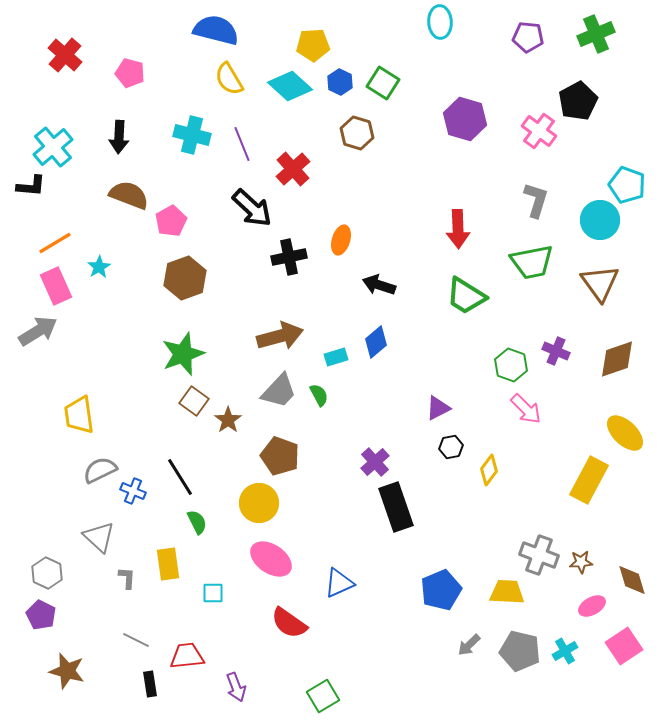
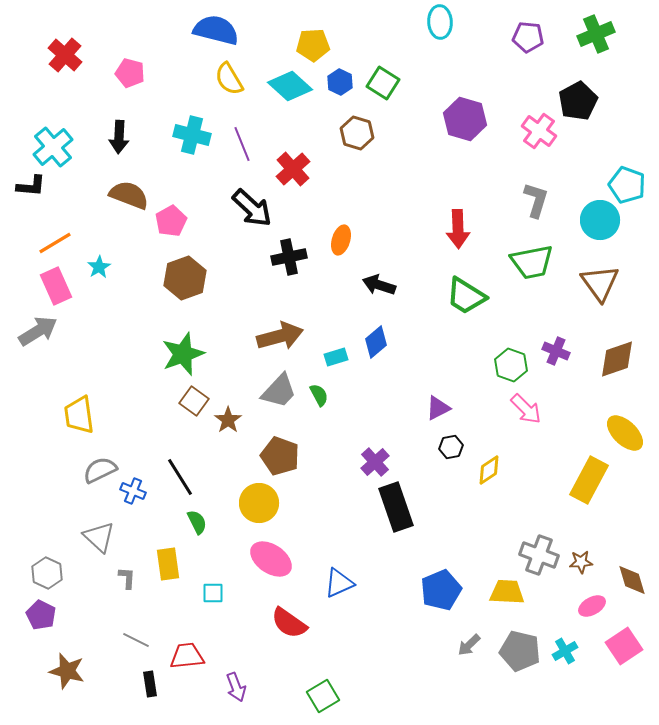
yellow diamond at (489, 470): rotated 20 degrees clockwise
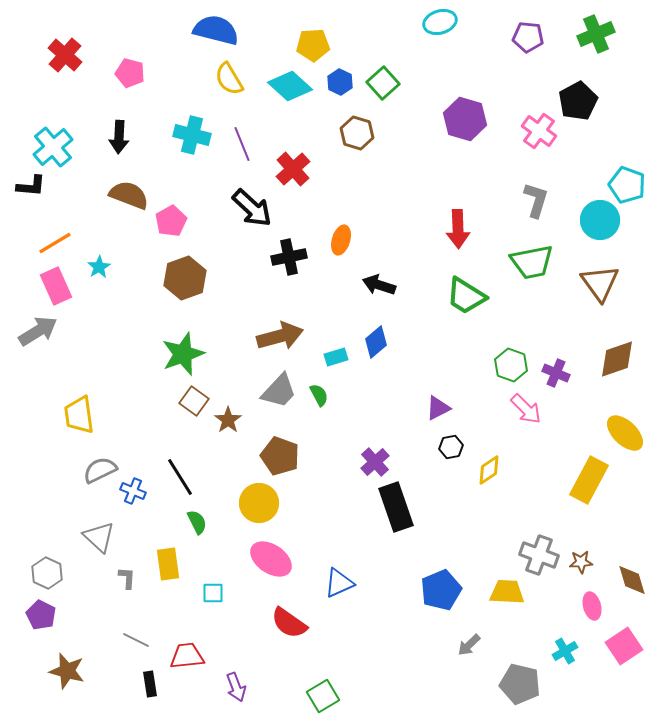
cyan ellipse at (440, 22): rotated 76 degrees clockwise
green square at (383, 83): rotated 16 degrees clockwise
purple cross at (556, 351): moved 22 px down
pink ellipse at (592, 606): rotated 76 degrees counterclockwise
gray pentagon at (520, 651): moved 33 px down
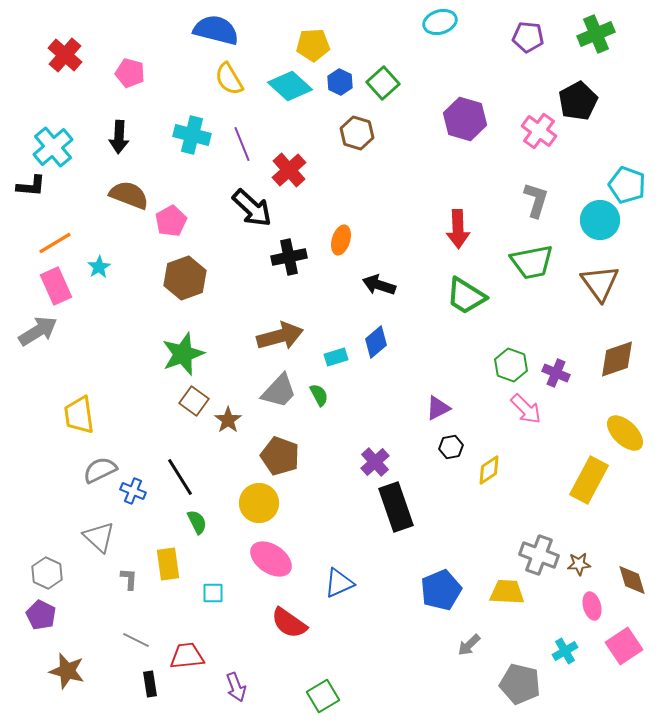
red cross at (293, 169): moved 4 px left, 1 px down
brown star at (581, 562): moved 2 px left, 2 px down
gray L-shape at (127, 578): moved 2 px right, 1 px down
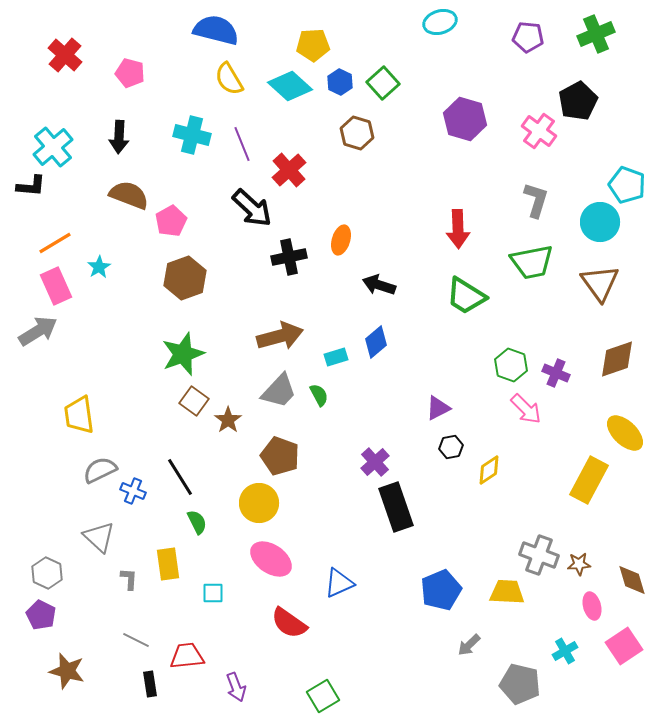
cyan circle at (600, 220): moved 2 px down
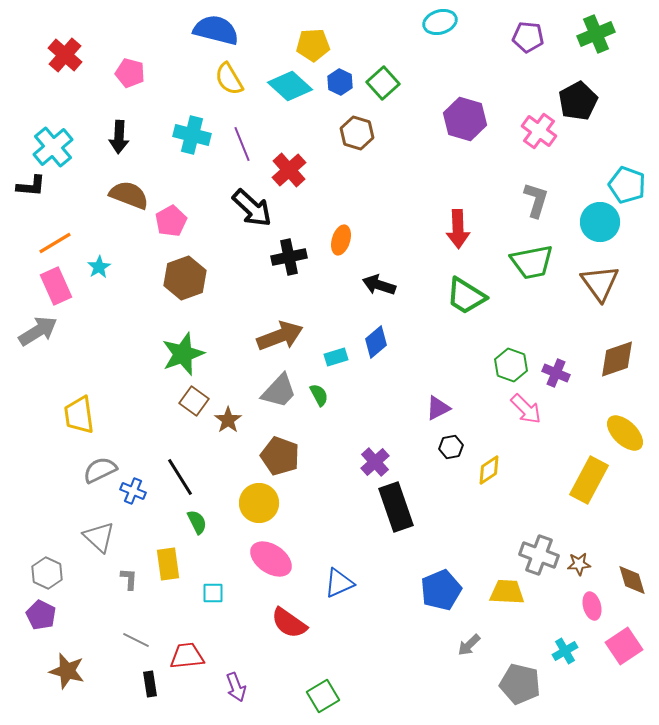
brown arrow at (280, 336): rotated 6 degrees counterclockwise
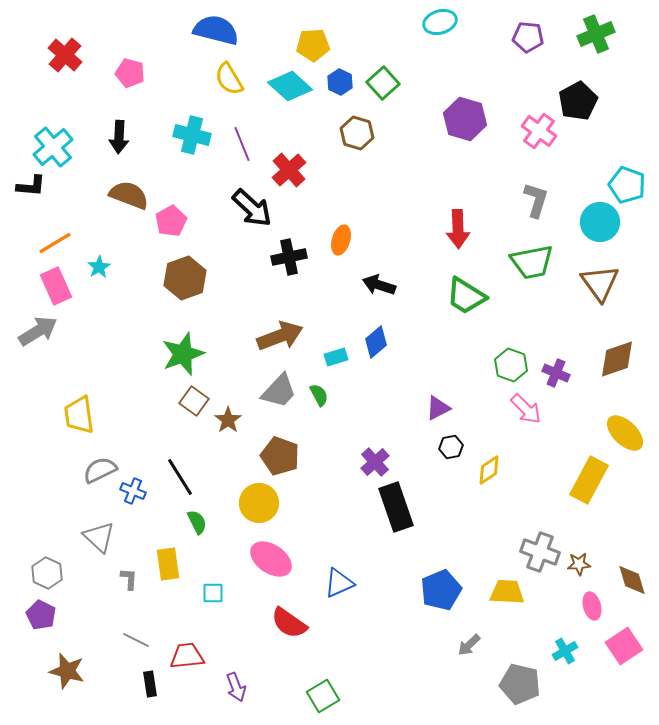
gray cross at (539, 555): moved 1 px right, 3 px up
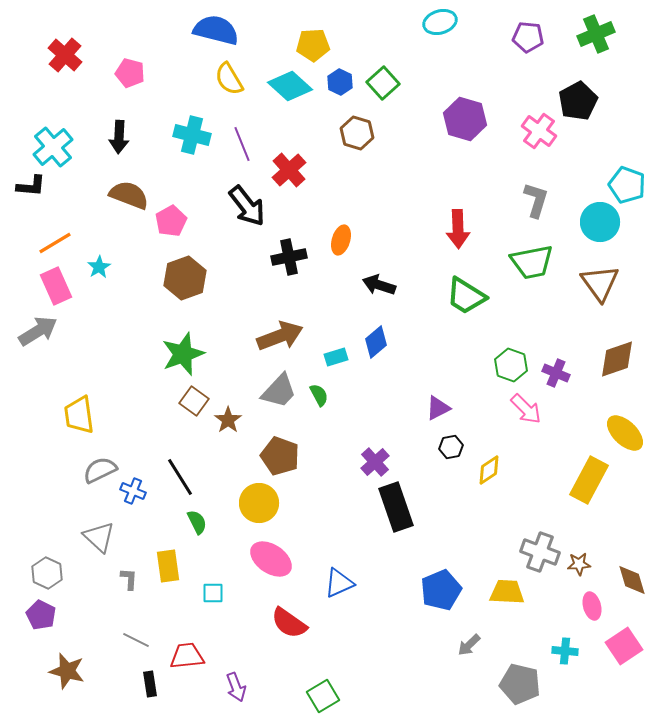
black arrow at (252, 208): moved 5 px left, 2 px up; rotated 9 degrees clockwise
yellow rectangle at (168, 564): moved 2 px down
cyan cross at (565, 651): rotated 35 degrees clockwise
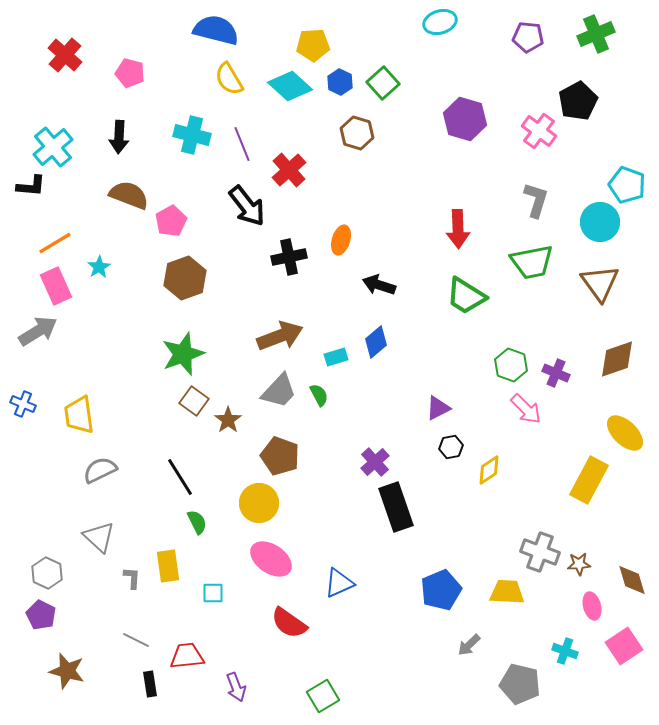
blue cross at (133, 491): moved 110 px left, 87 px up
gray L-shape at (129, 579): moved 3 px right, 1 px up
cyan cross at (565, 651): rotated 15 degrees clockwise
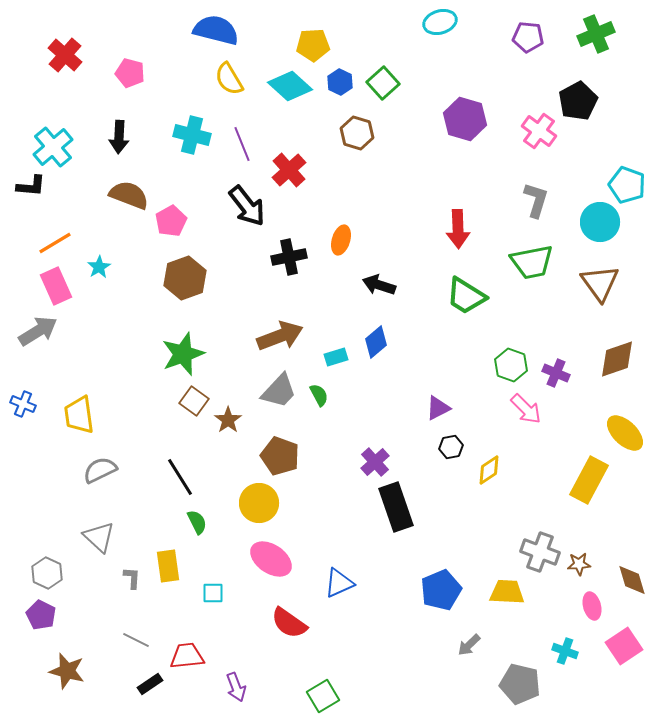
black rectangle at (150, 684): rotated 65 degrees clockwise
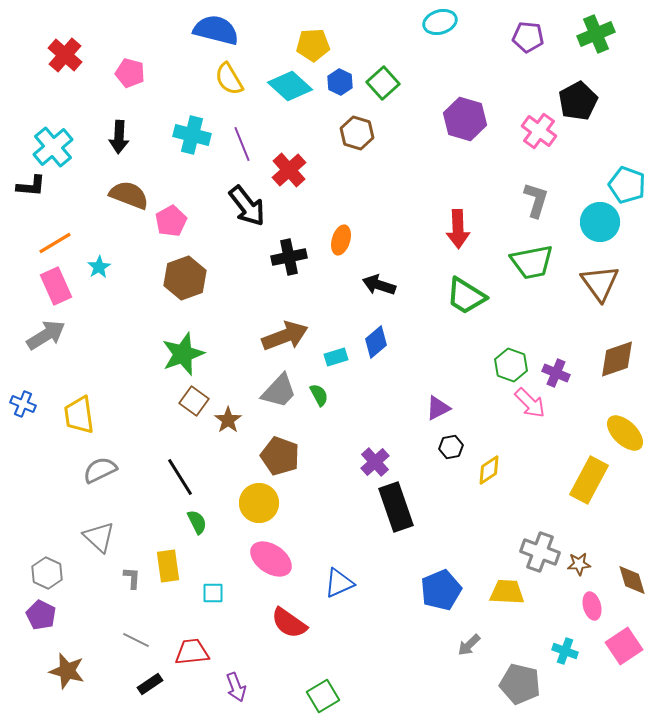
gray arrow at (38, 331): moved 8 px right, 4 px down
brown arrow at (280, 336): moved 5 px right
pink arrow at (526, 409): moved 4 px right, 6 px up
red trapezoid at (187, 656): moved 5 px right, 4 px up
